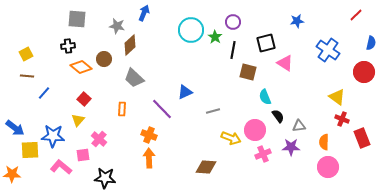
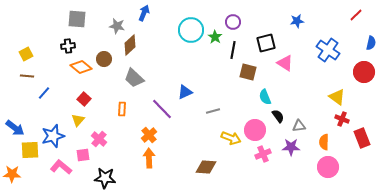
orange cross at (149, 135): rotated 28 degrees clockwise
blue star at (53, 136): rotated 20 degrees counterclockwise
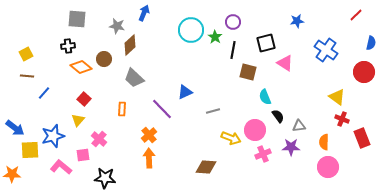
blue cross at (328, 50): moved 2 px left
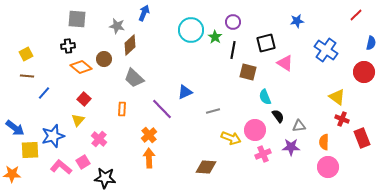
pink square at (83, 155): moved 7 px down; rotated 24 degrees counterclockwise
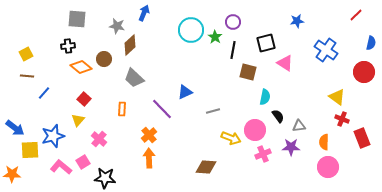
cyan semicircle at (265, 97): rotated 147 degrees counterclockwise
